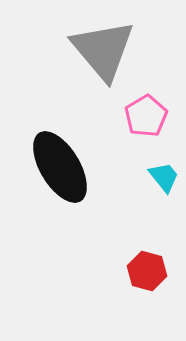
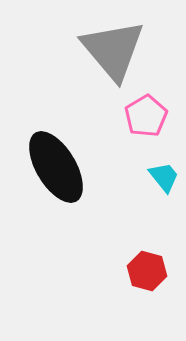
gray triangle: moved 10 px right
black ellipse: moved 4 px left
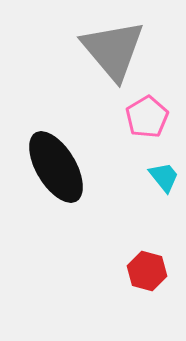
pink pentagon: moved 1 px right, 1 px down
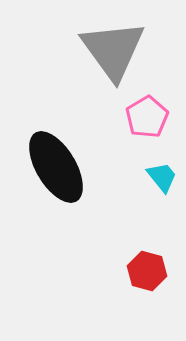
gray triangle: rotated 4 degrees clockwise
cyan trapezoid: moved 2 px left
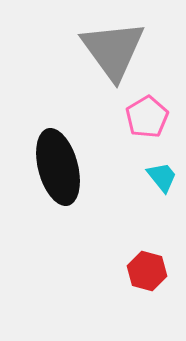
black ellipse: moved 2 px right; rotated 16 degrees clockwise
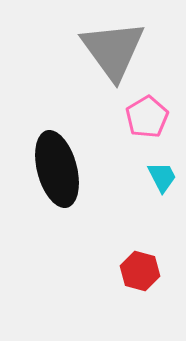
black ellipse: moved 1 px left, 2 px down
cyan trapezoid: rotated 12 degrees clockwise
red hexagon: moved 7 px left
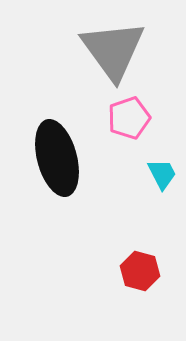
pink pentagon: moved 18 px left, 1 px down; rotated 12 degrees clockwise
black ellipse: moved 11 px up
cyan trapezoid: moved 3 px up
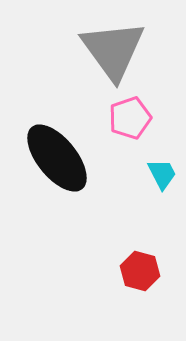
pink pentagon: moved 1 px right
black ellipse: rotated 24 degrees counterclockwise
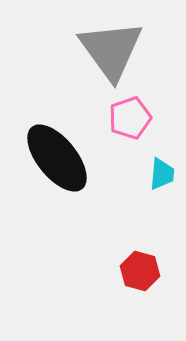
gray triangle: moved 2 px left
cyan trapezoid: rotated 32 degrees clockwise
